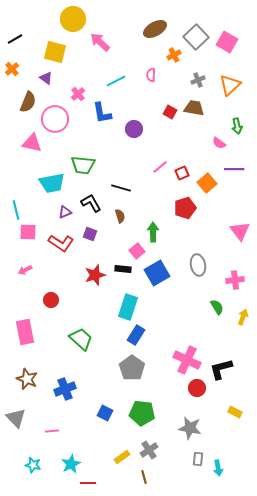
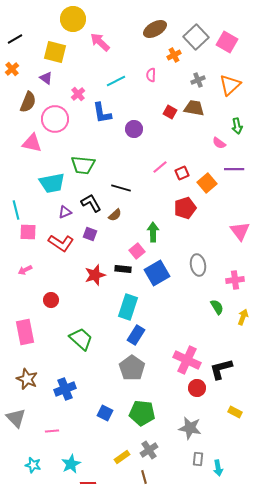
brown semicircle at (120, 216): moved 5 px left, 1 px up; rotated 64 degrees clockwise
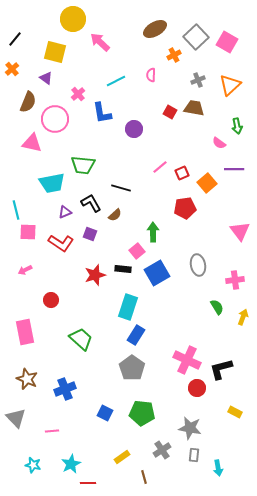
black line at (15, 39): rotated 21 degrees counterclockwise
red pentagon at (185, 208): rotated 10 degrees clockwise
gray cross at (149, 450): moved 13 px right
gray rectangle at (198, 459): moved 4 px left, 4 px up
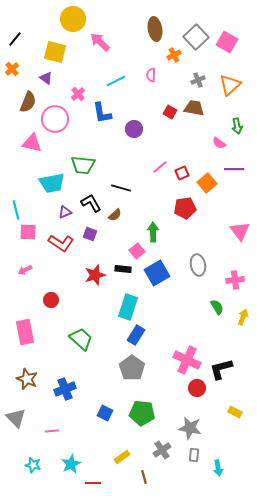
brown ellipse at (155, 29): rotated 70 degrees counterclockwise
red line at (88, 483): moved 5 px right
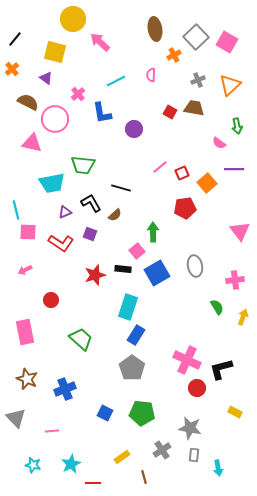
brown semicircle at (28, 102): rotated 85 degrees counterclockwise
gray ellipse at (198, 265): moved 3 px left, 1 px down
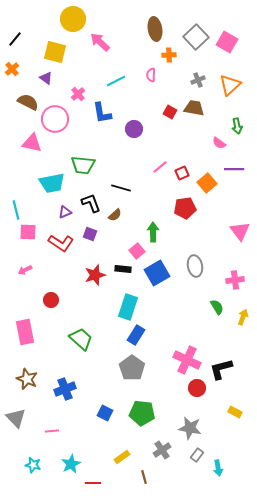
orange cross at (174, 55): moved 5 px left; rotated 24 degrees clockwise
black L-shape at (91, 203): rotated 10 degrees clockwise
gray rectangle at (194, 455): moved 3 px right; rotated 32 degrees clockwise
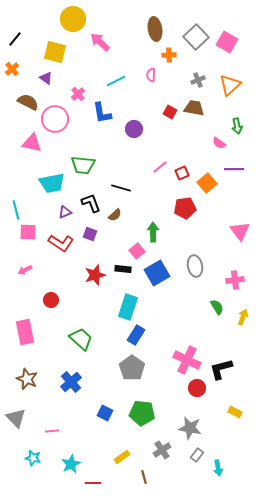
blue cross at (65, 389): moved 6 px right, 7 px up; rotated 20 degrees counterclockwise
cyan star at (33, 465): moved 7 px up
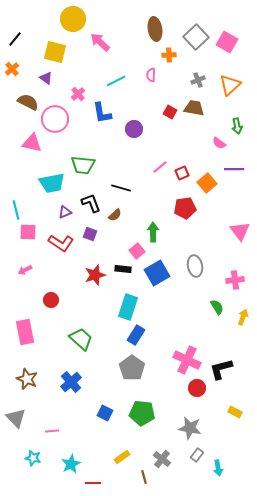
gray cross at (162, 450): moved 9 px down; rotated 18 degrees counterclockwise
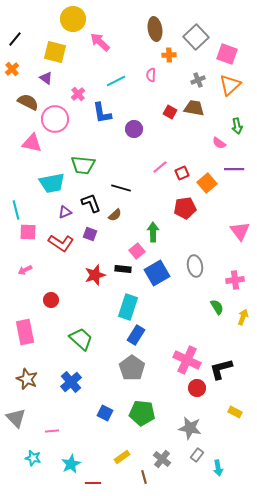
pink square at (227, 42): moved 12 px down; rotated 10 degrees counterclockwise
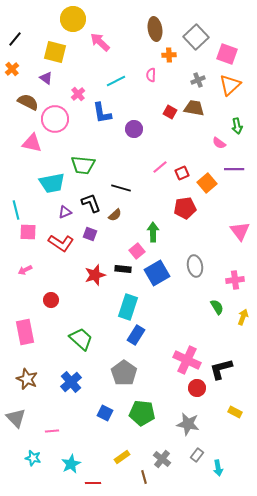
gray pentagon at (132, 368): moved 8 px left, 5 px down
gray star at (190, 428): moved 2 px left, 4 px up
